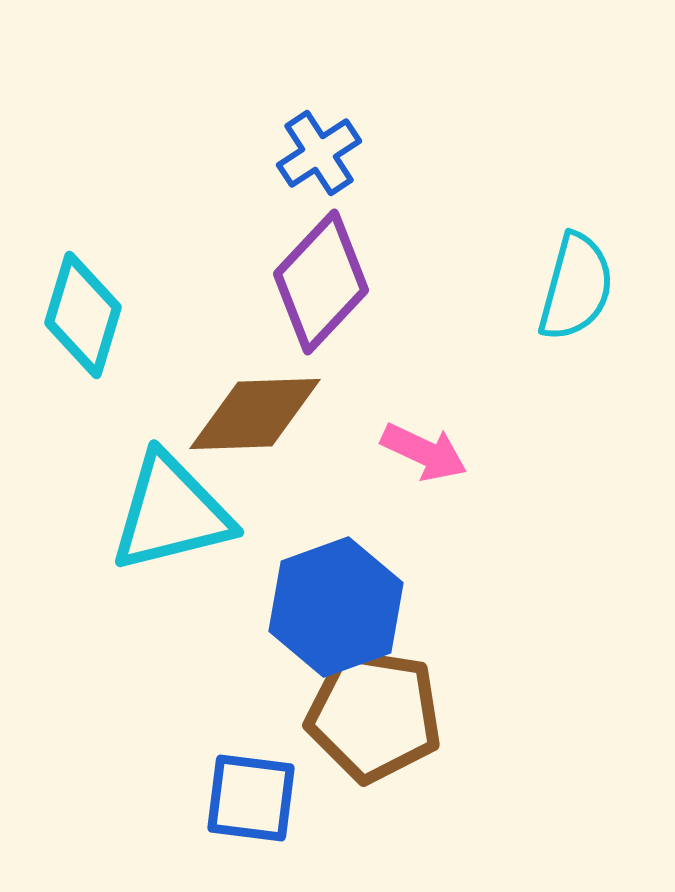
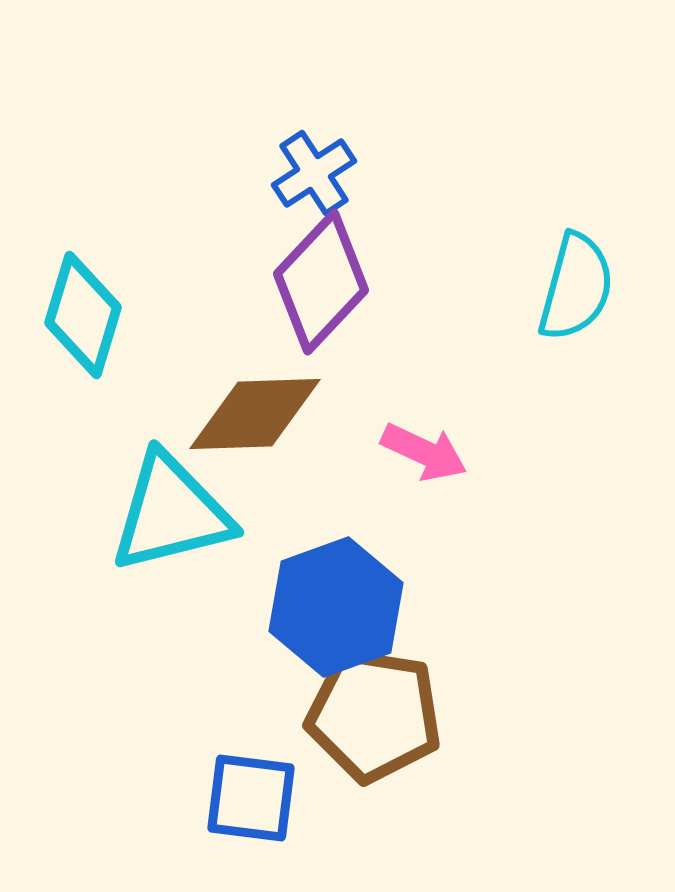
blue cross: moved 5 px left, 20 px down
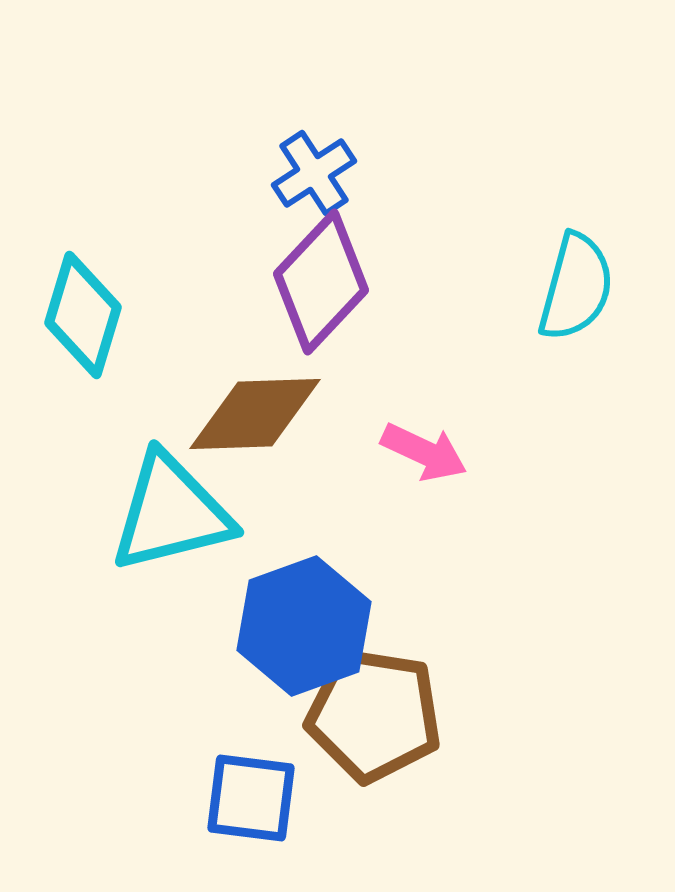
blue hexagon: moved 32 px left, 19 px down
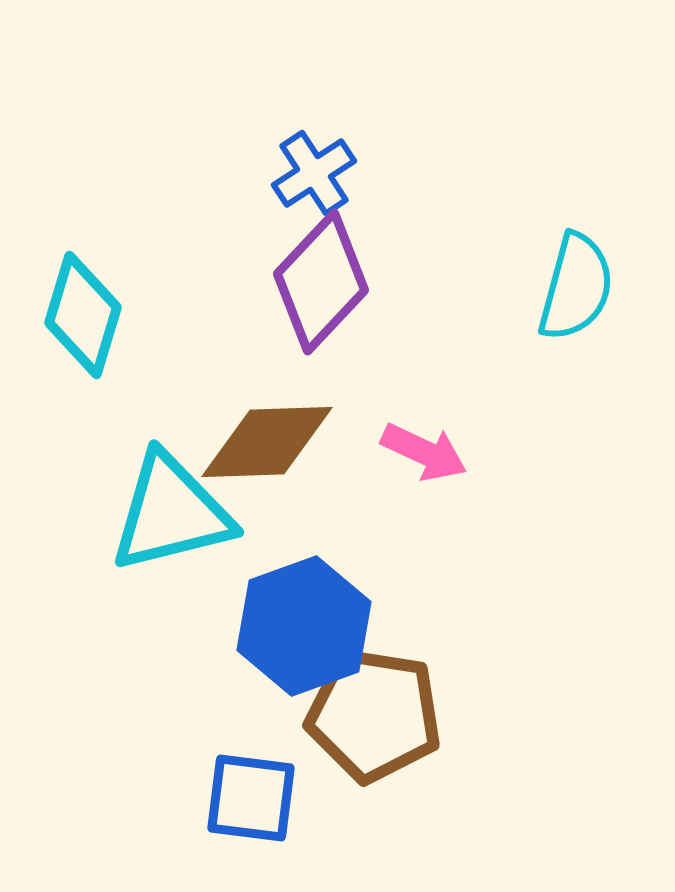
brown diamond: moved 12 px right, 28 px down
